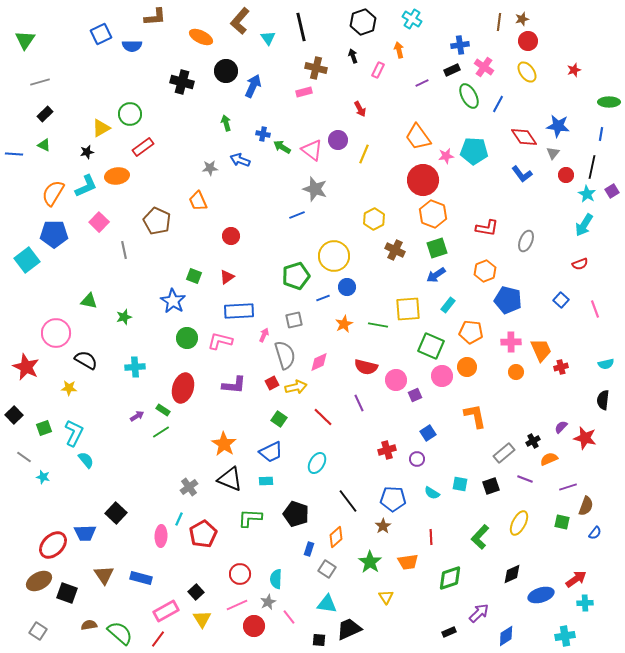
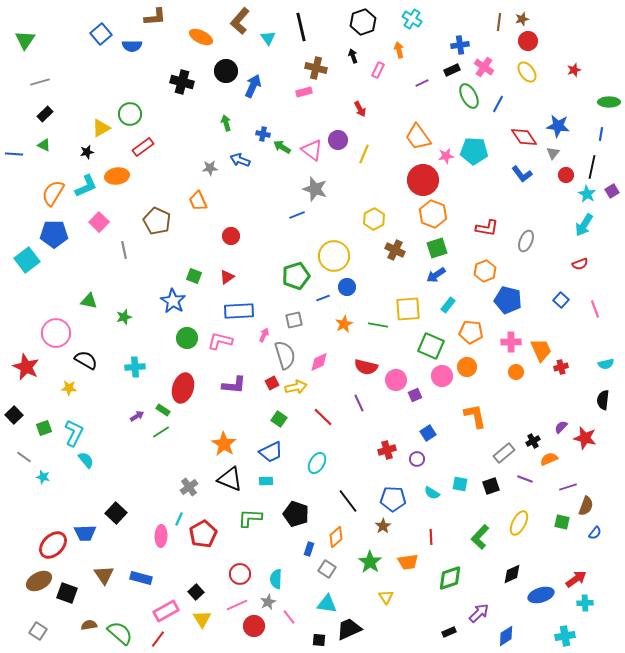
blue square at (101, 34): rotated 15 degrees counterclockwise
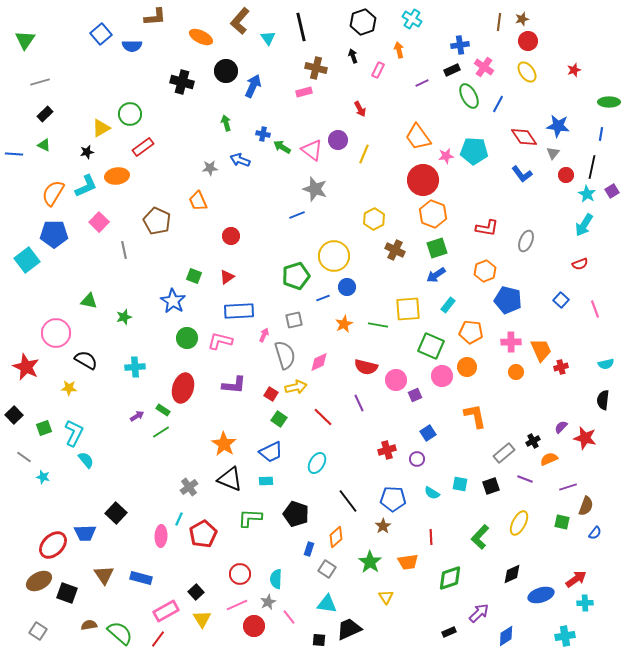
red square at (272, 383): moved 1 px left, 11 px down; rotated 32 degrees counterclockwise
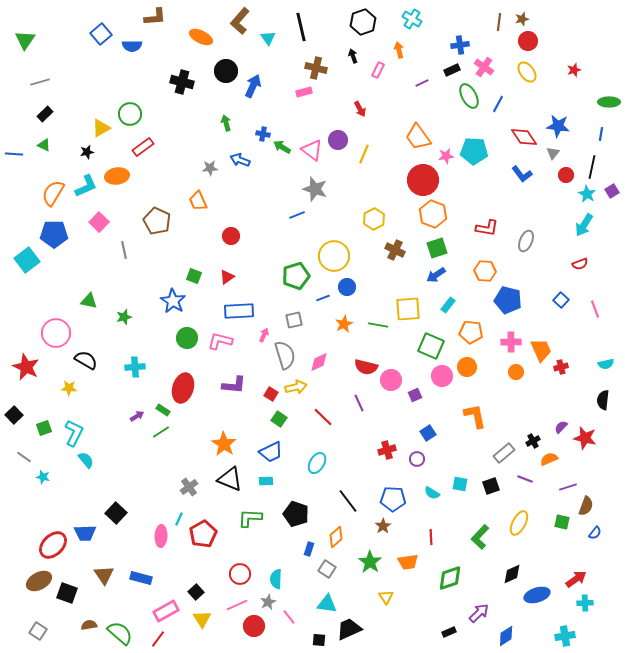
orange hexagon at (485, 271): rotated 25 degrees clockwise
pink circle at (396, 380): moved 5 px left
blue ellipse at (541, 595): moved 4 px left
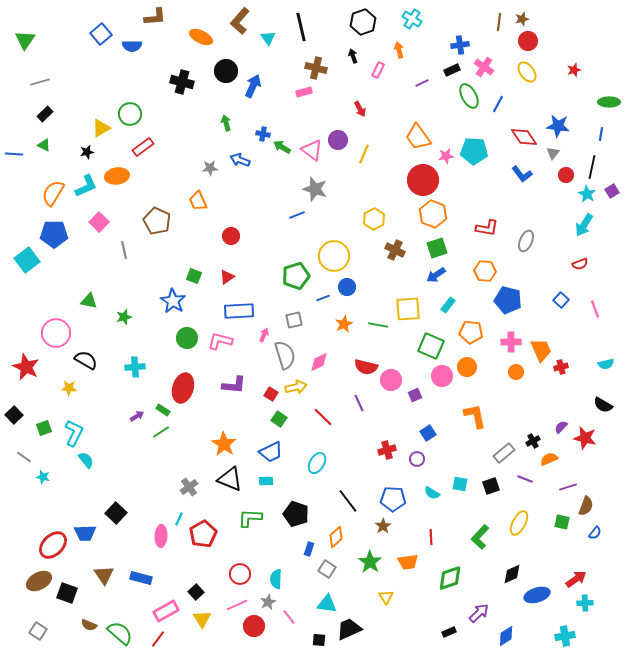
black semicircle at (603, 400): moved 5 px down; rotated 66 degrees counterclockwise
brown semicircle at (89, 625): rotated 147 degrees counterclockwise
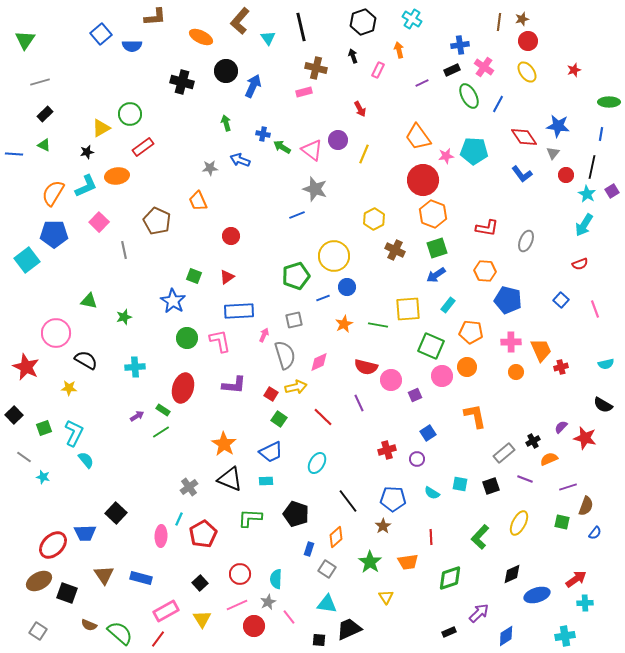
pink L-shape at (220, 341): rotated 65 degrees clockwise
black square at (196, 592): moved 4 px right, 9 px up
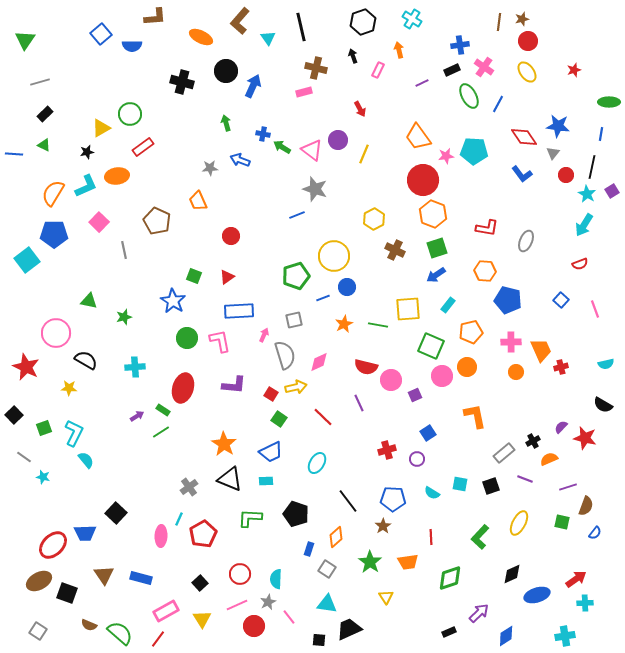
orange pentagon at (471, 332): rotated 20 degrees counterclockwise
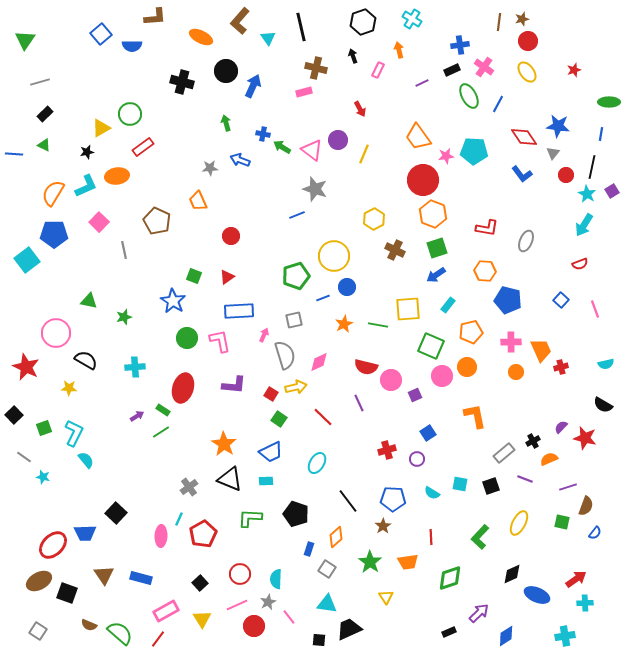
blue ellipse at (537, 595): rotated 40 degrees clockwise
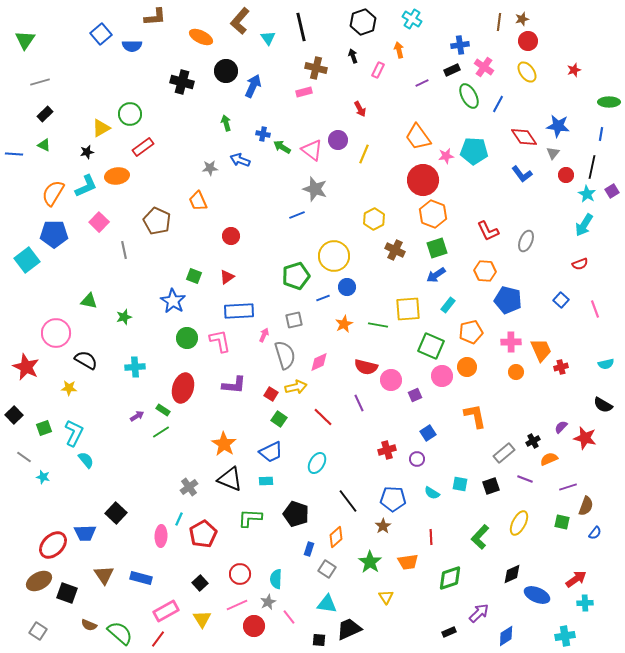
red L-shape at (487, 228): moved 1 px right, 3 px down; rotated 55 degrees clockwise
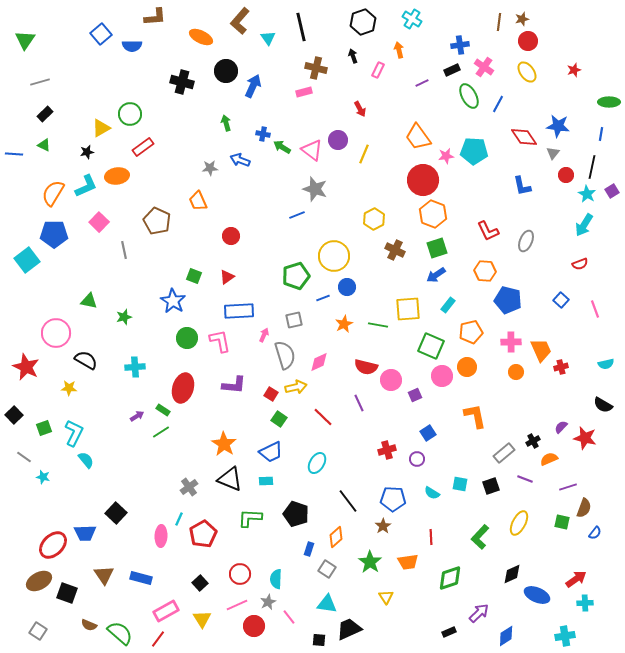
blue L-shape at (522, 174): moved 12 px down; rotated 25 degrees clockwise
brown semicircle at (586, 506): moved 2 px left, 2 px down
